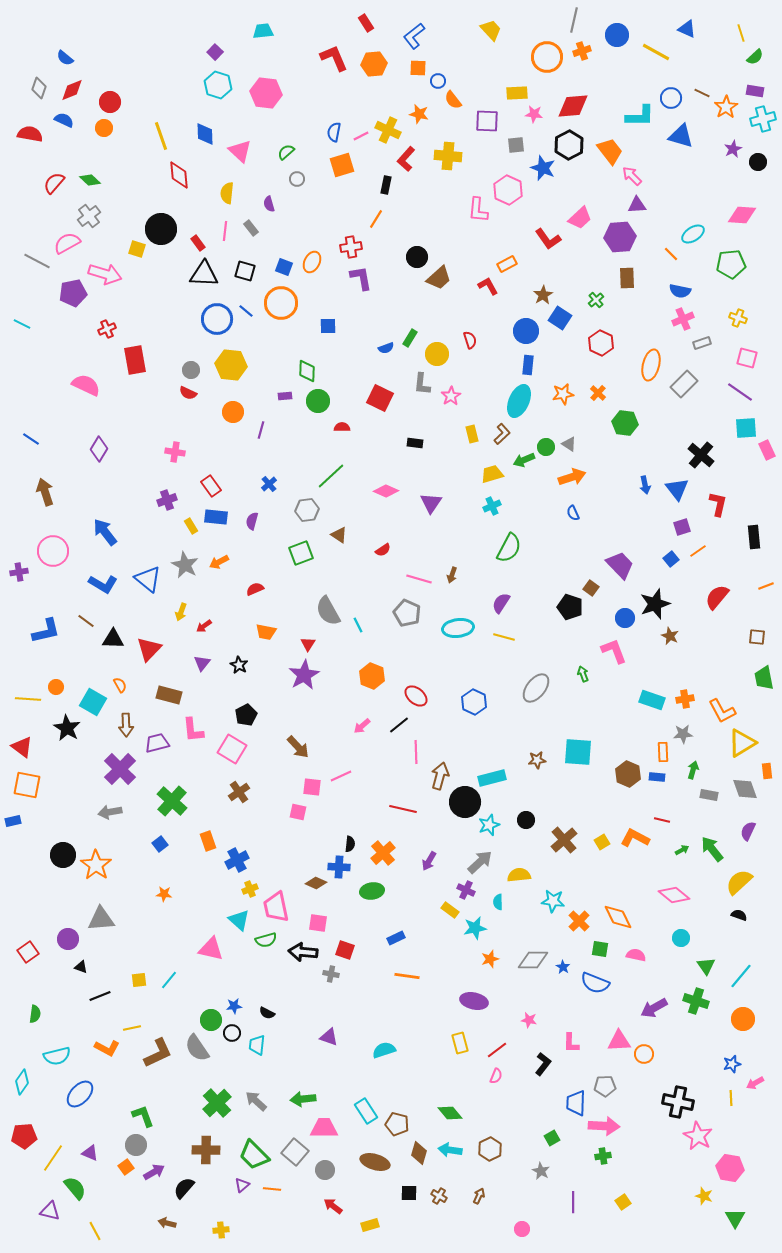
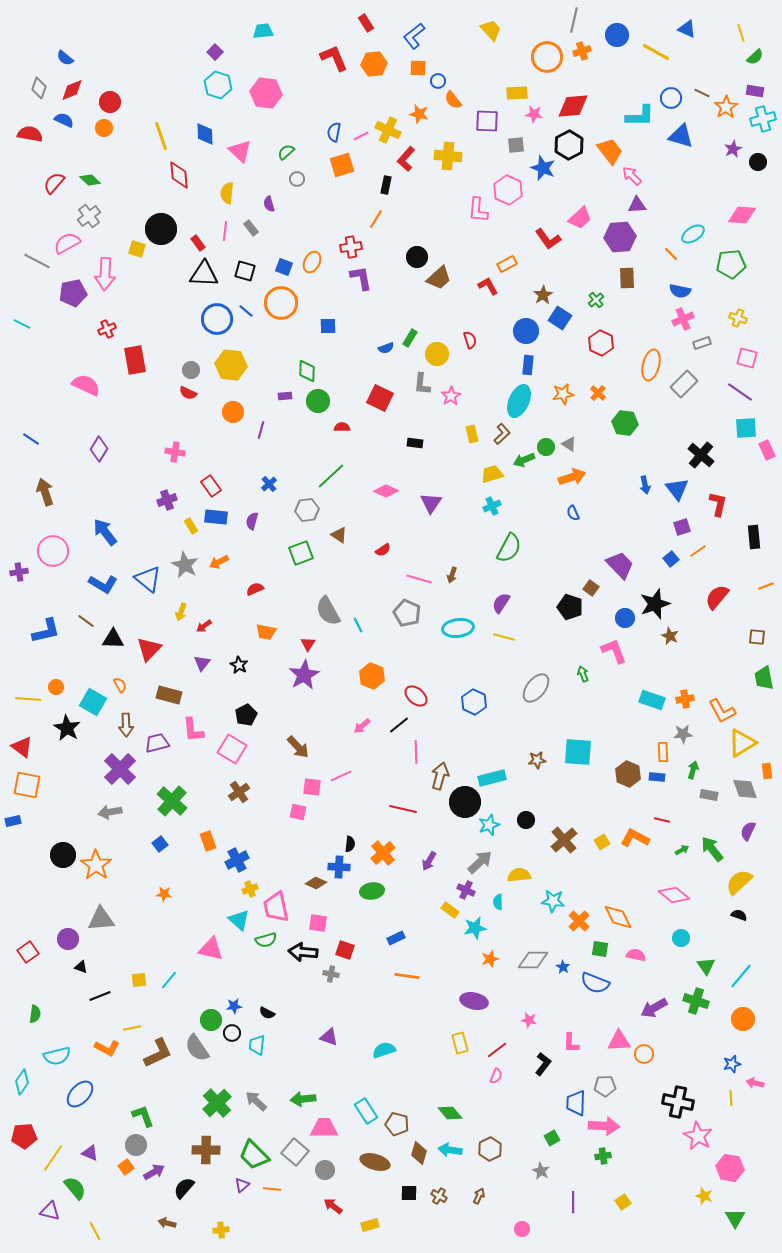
pink arrow at (105, 274): rotated 76 degrees clockwise
pink arrow at (755, 1083): rotated 42 degrees clockwise
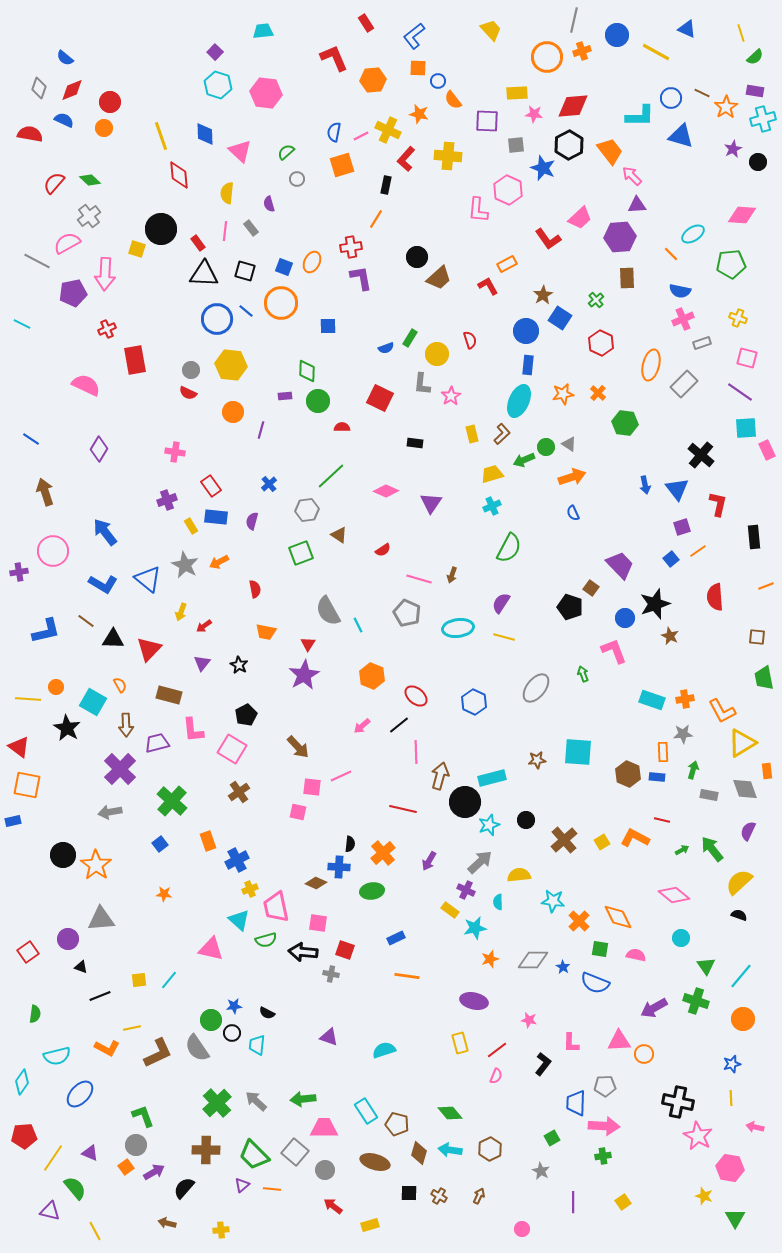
orange hexagon at (374, 64): moved 1 px left, 16 px down
red semicircle at (255, 589): rotated 102 degrees clockwise
red semicircle at (717, 597): moved 2 px left; rotated 44 degrees counterclockwise
red triangle at (22, 747): moved 3 px left
pink arrow at (755, 1083): moved 44 px down
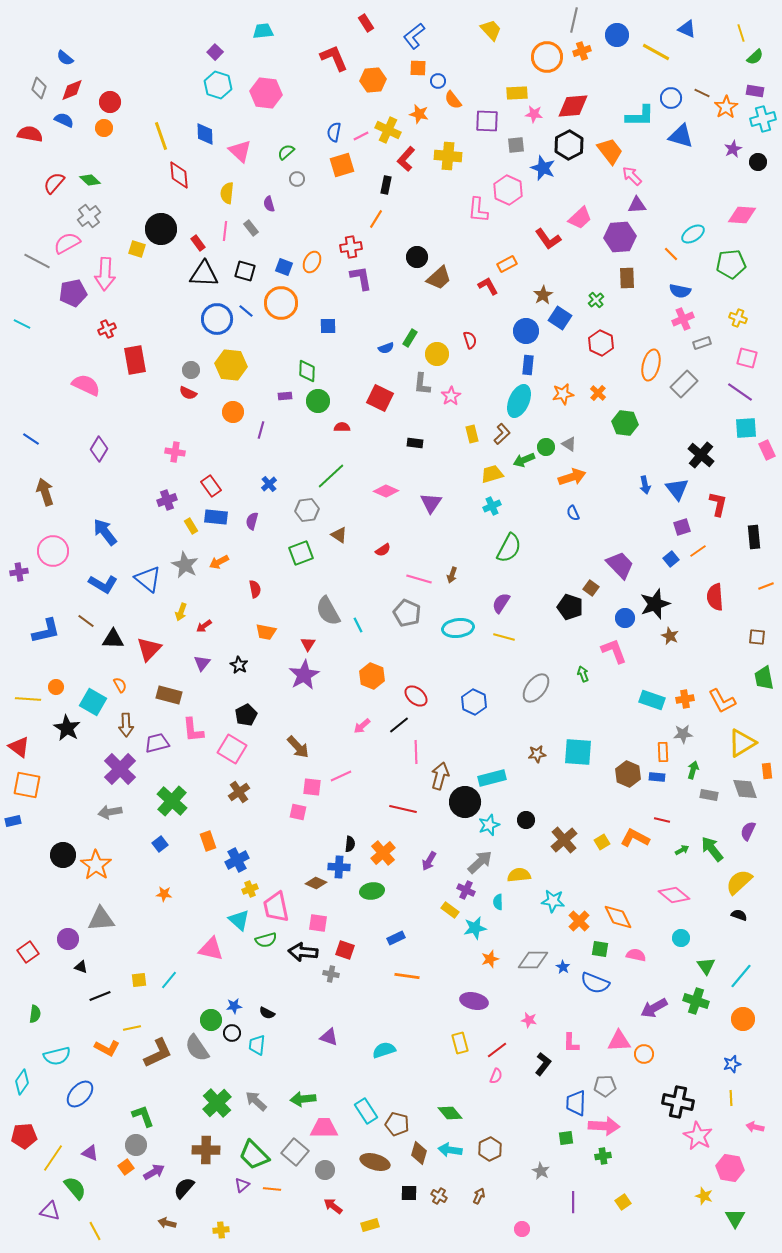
orange L-shape at (722, 711): moved 10 px up
brown star at (537, 760): moved 6 px up
green square at (552, 1138): moved 14 px right; rotated 21 degrees clockwise
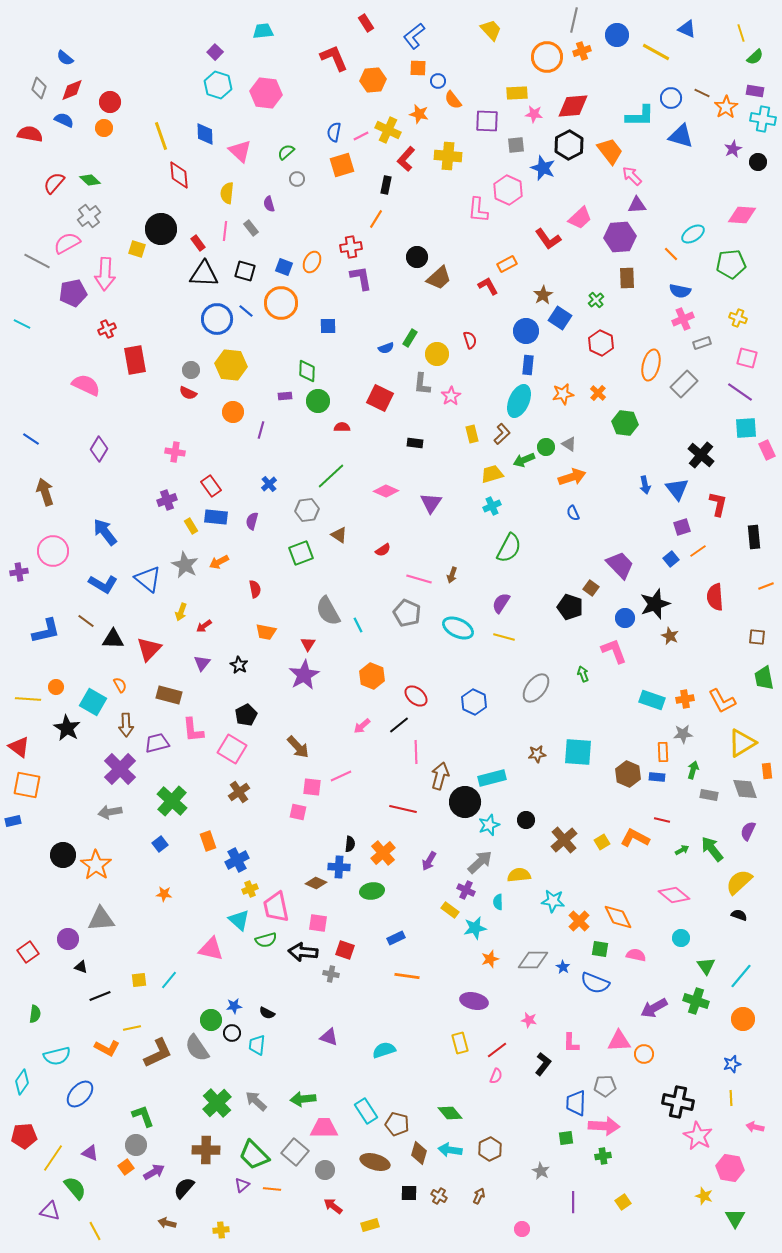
cyan cross at (763, 119): rotated 25 degrees clockwise
cyan ellipse at (458, 628): rotated 32 degrees clockwise
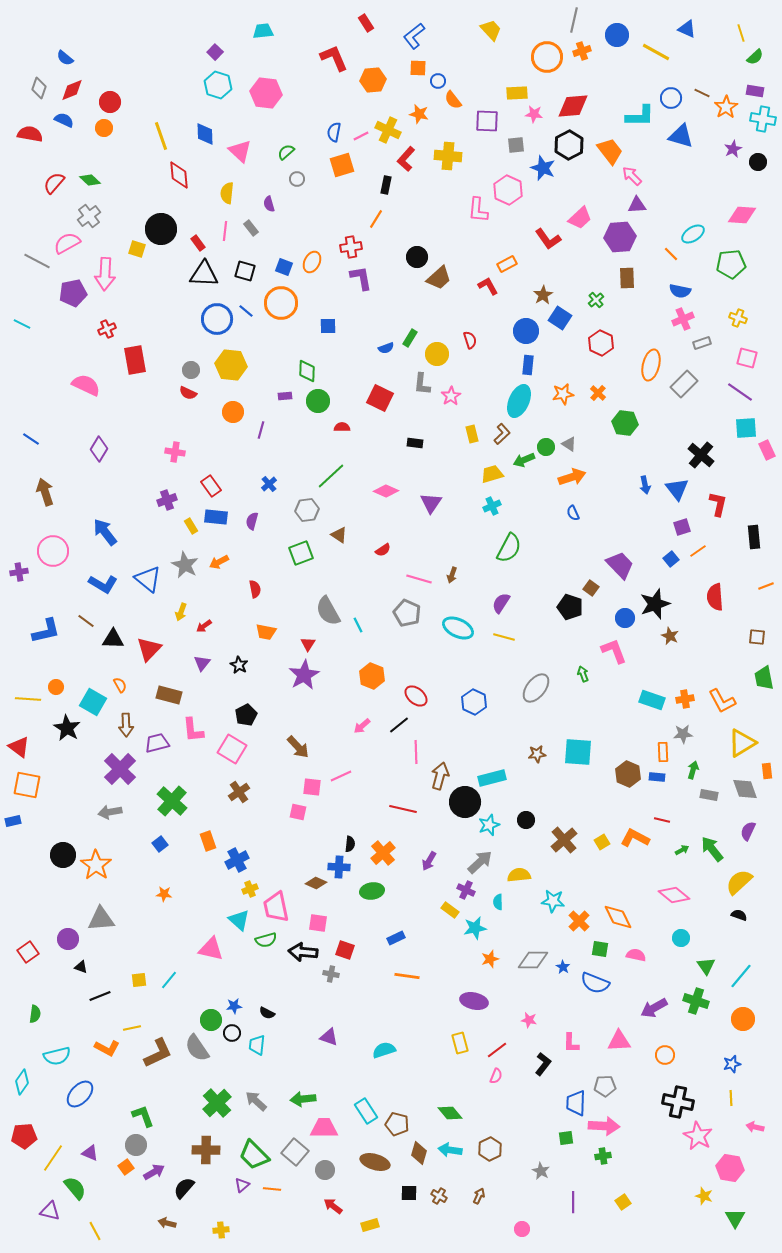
orange circle at (644, 1054): moved 21 px right, 1 px down
